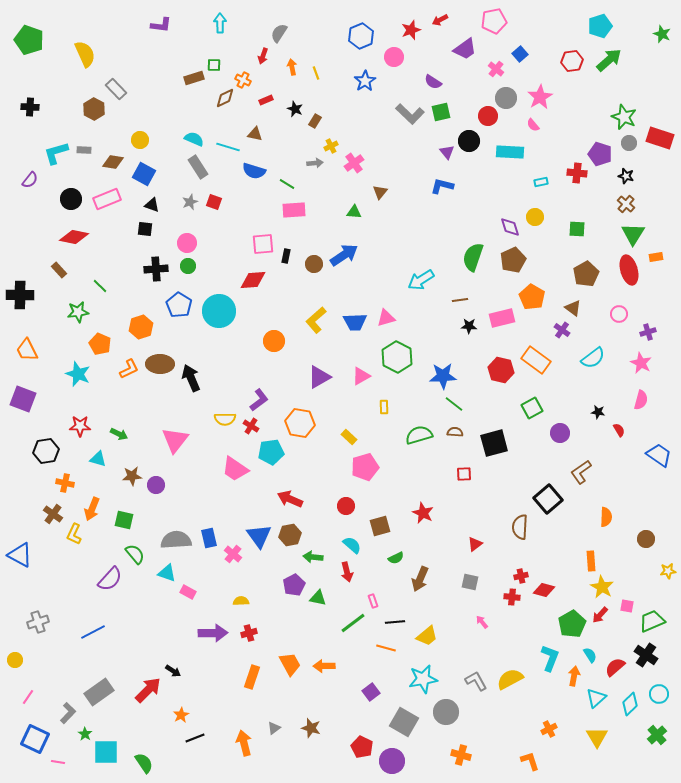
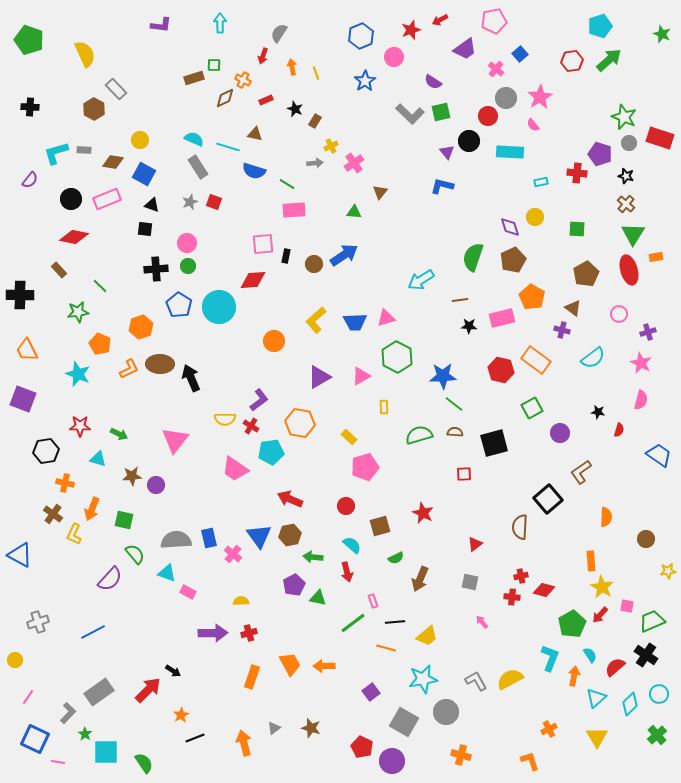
cyan circle at (219, 311): moved 4 px up
purple cross at (562, 330): rotated 21 degrees counterclockwise
red semicircle at (619, 430): rotated 48 degrees clockwise
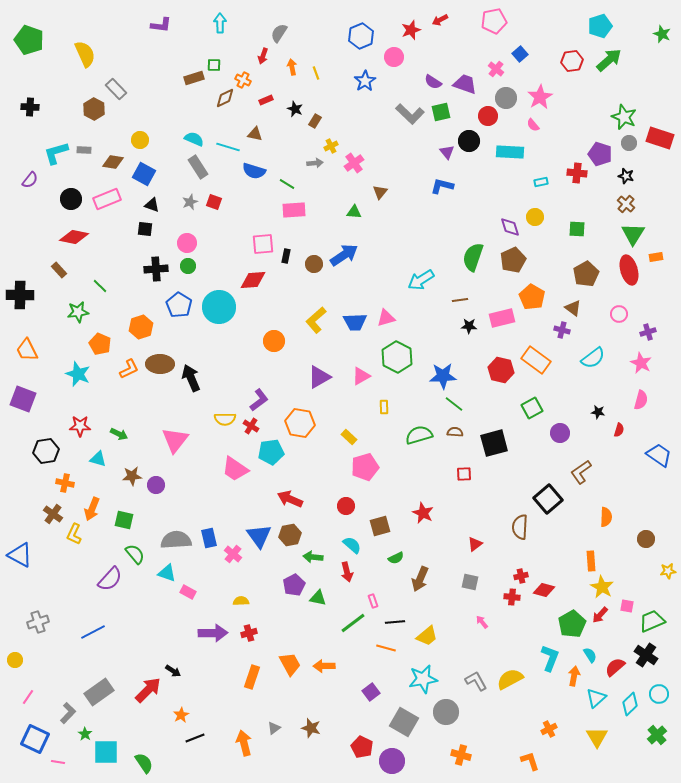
purple trapezoid at (465, 49): moved 35 px down; rotated 125 degrees counterclockwise
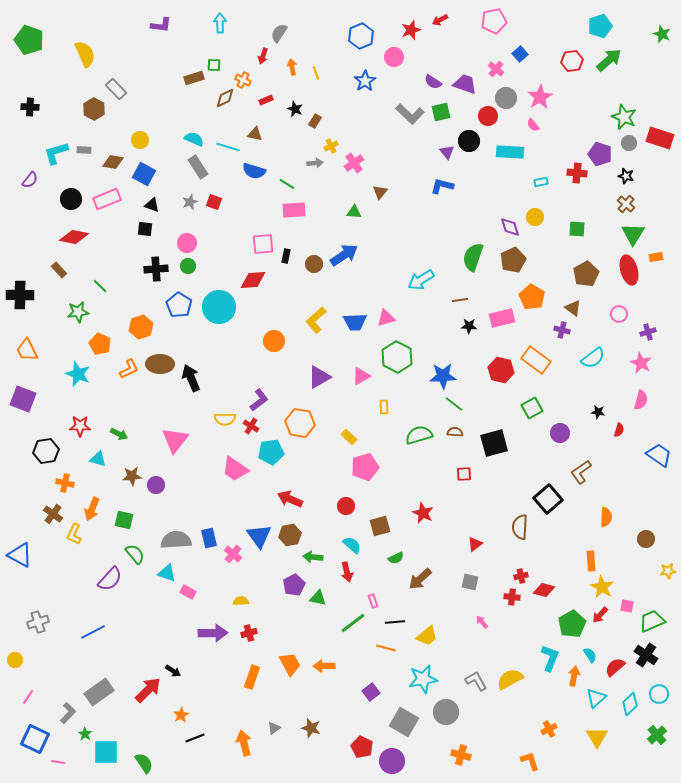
brown arrow at (420, 579): rotated 25 degrees clockwise
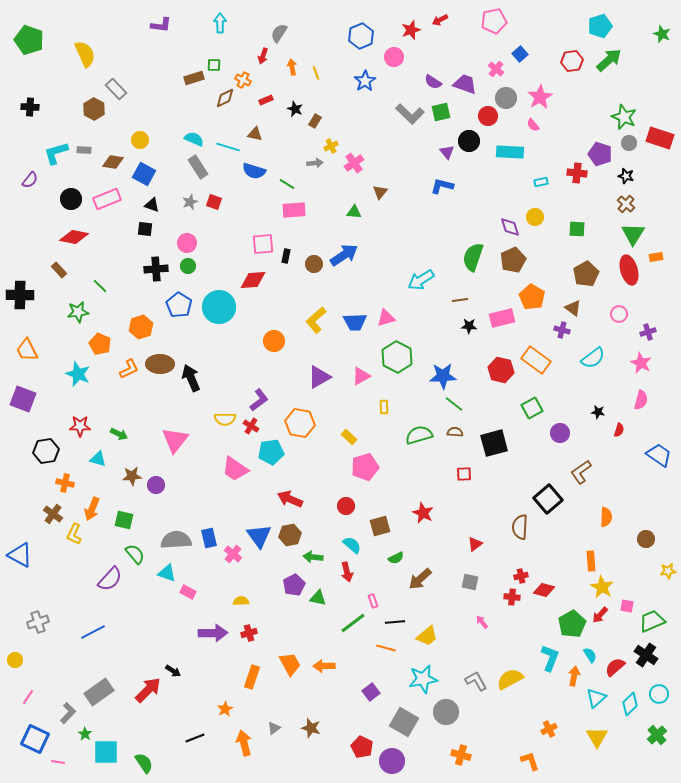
orange star at (181, 715): moved 44 px right, 6 px up
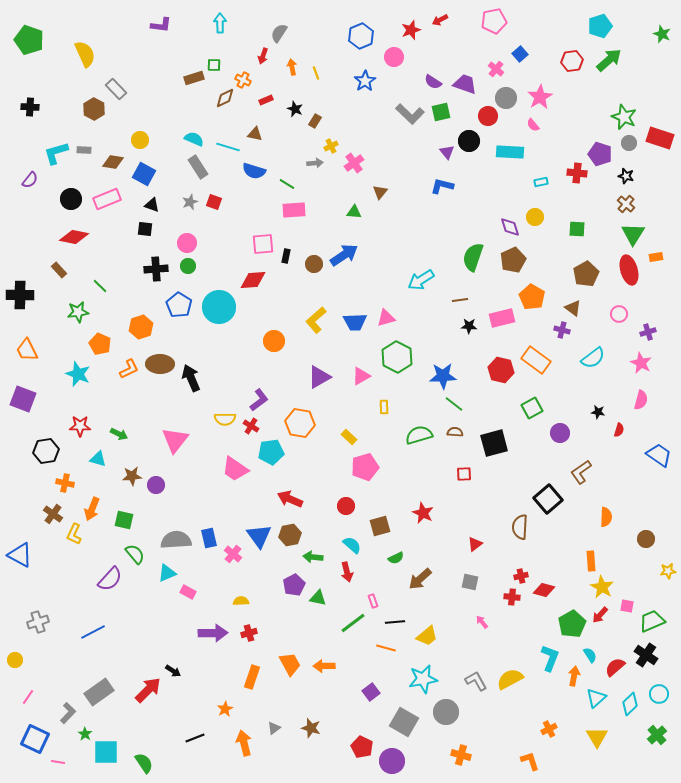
cyan triangle at (167, 573): rotated 42 degrees counterclockwise
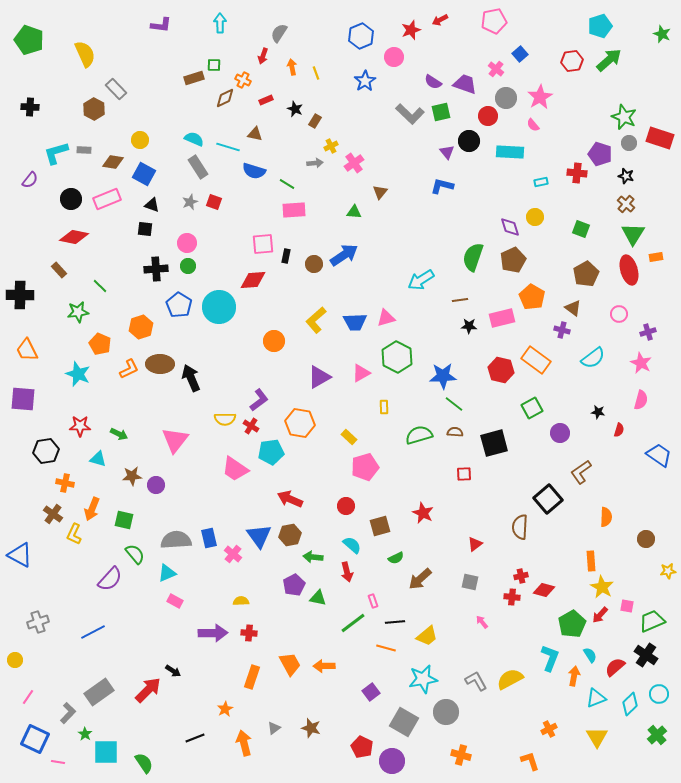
green square at (577, 229): moved 4 px right; rotated 18 degrees clockwise
pink triangle at (361, 376): moved 3 px up
purple square at (23, 399): rotated 16 degrees counterclockwise
pink rectangle at (188, 592): moved 13 px left, 9 px down
red cross at (249, 633): rotated 21 degrees clockwise
cyan triangle at (596, 698): rotated 20 degrees clockwise
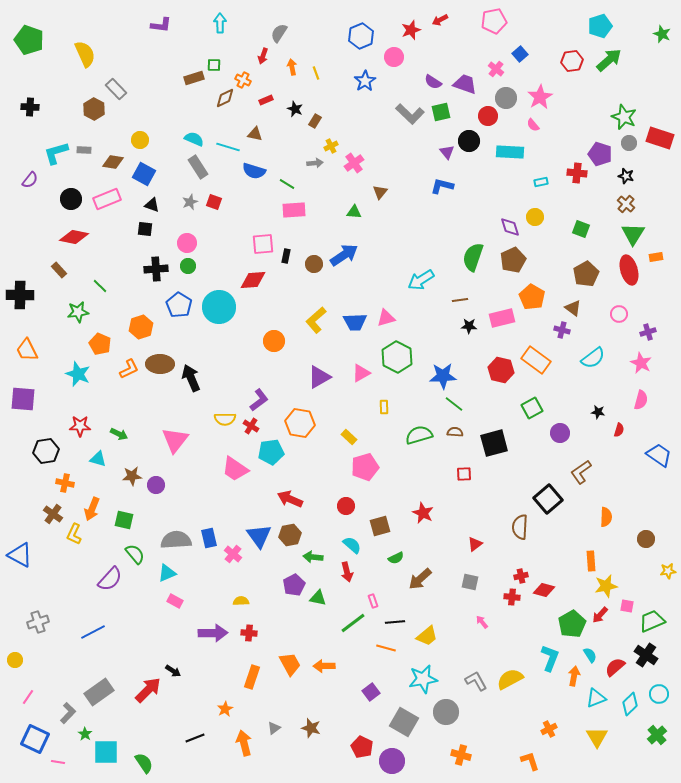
yellow star at (602, 587): moved 4 px right, 1 px up; rotated 30 degrees clockwise
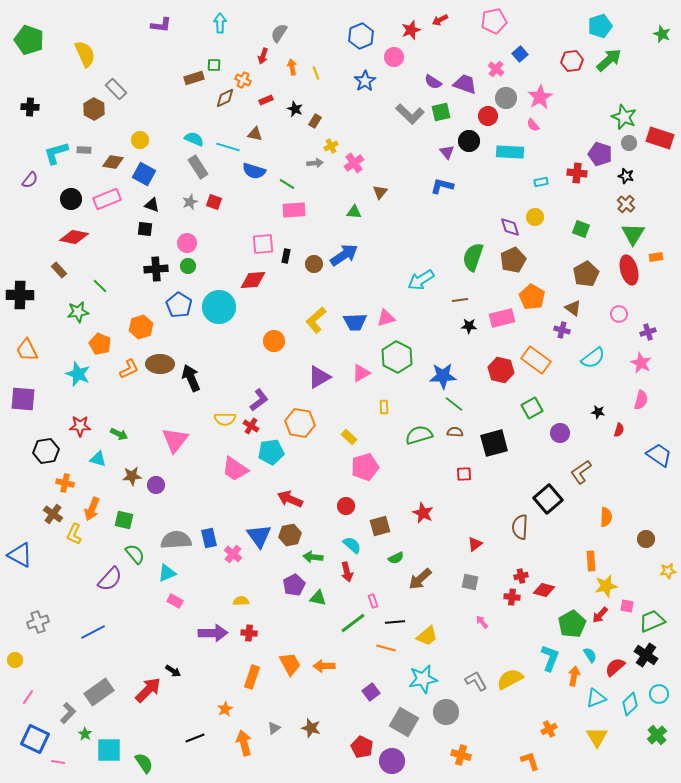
cyan square at (106, 752): moved 3 px right, 2 px up
